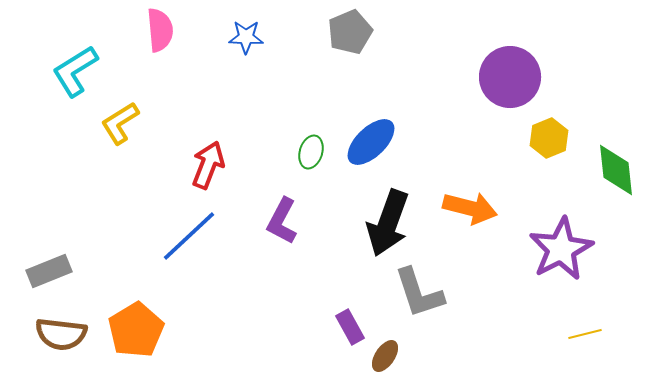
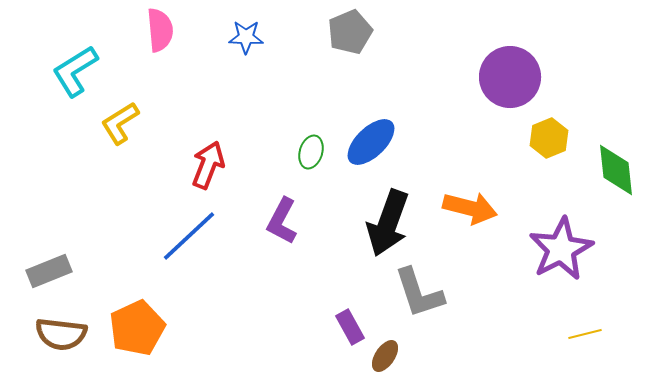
orange pentagon: moved 1 px right, 2 px up; rotated 6 degrees clockwise
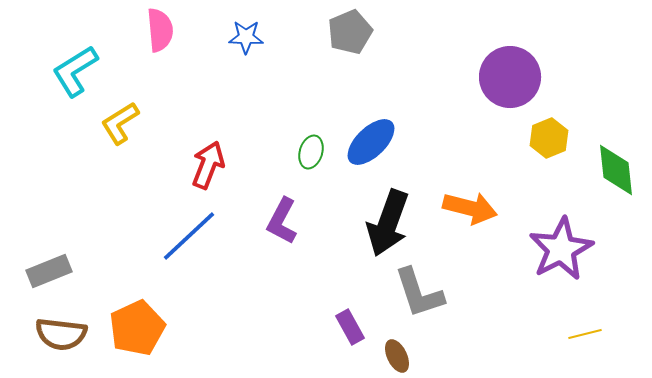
brown ellipse: moved 12 px right; rotated 60 degrees counterclockwise
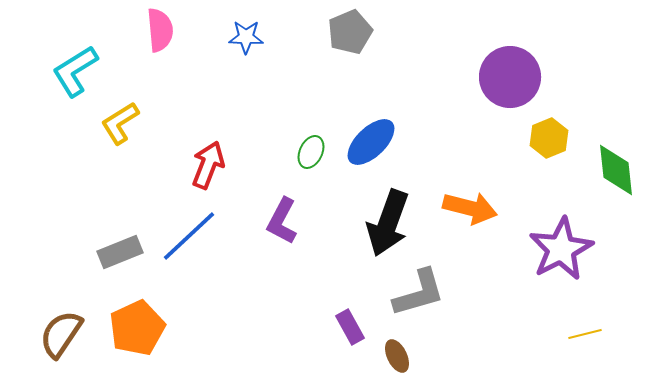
green ellipse: rotated 8 degrees clockwise
gray rectangle: moved 71 px right, 19 px up
gray L-shape: rotated 88 degrees counterclockwise
brown semicircle: rotated 117 degrees clockwise
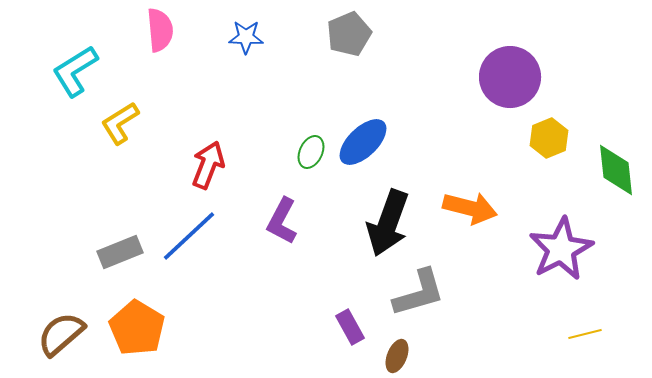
gray pentagon: moved 1 px left, 2 px down
blue ellipse: moved 8 px left
orange pentagon: rotated 16 degrees counterclockwise
brown semicircle: rotated 15 degrees clockwise
brown ellipse: rotated 48 degrees clockwise
